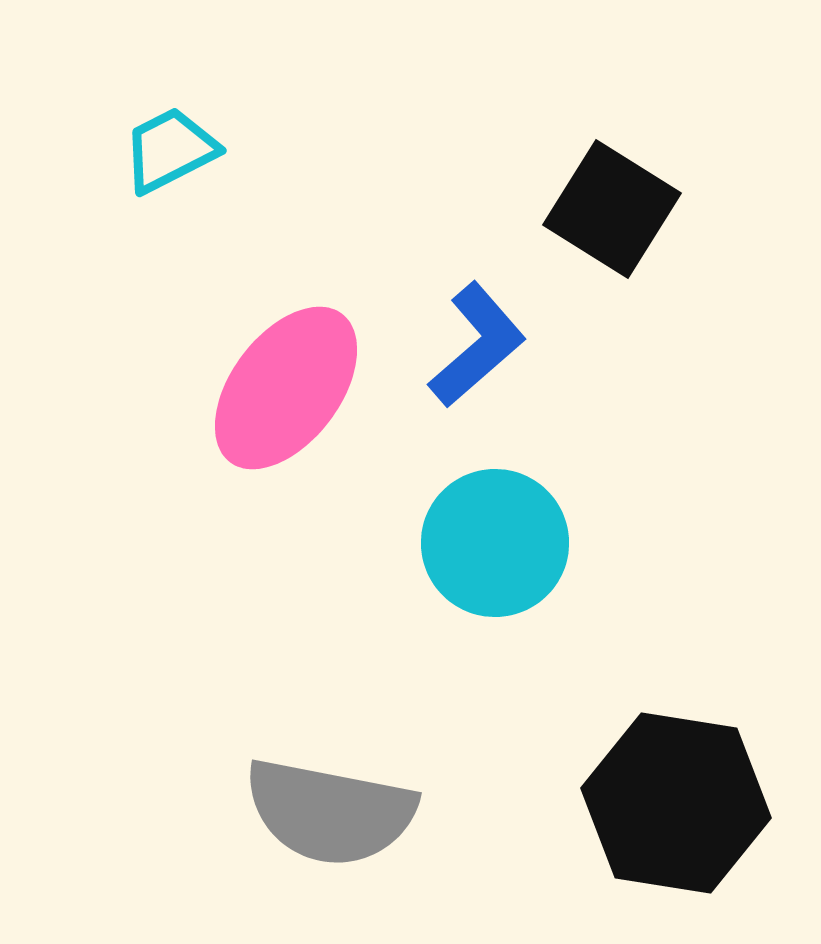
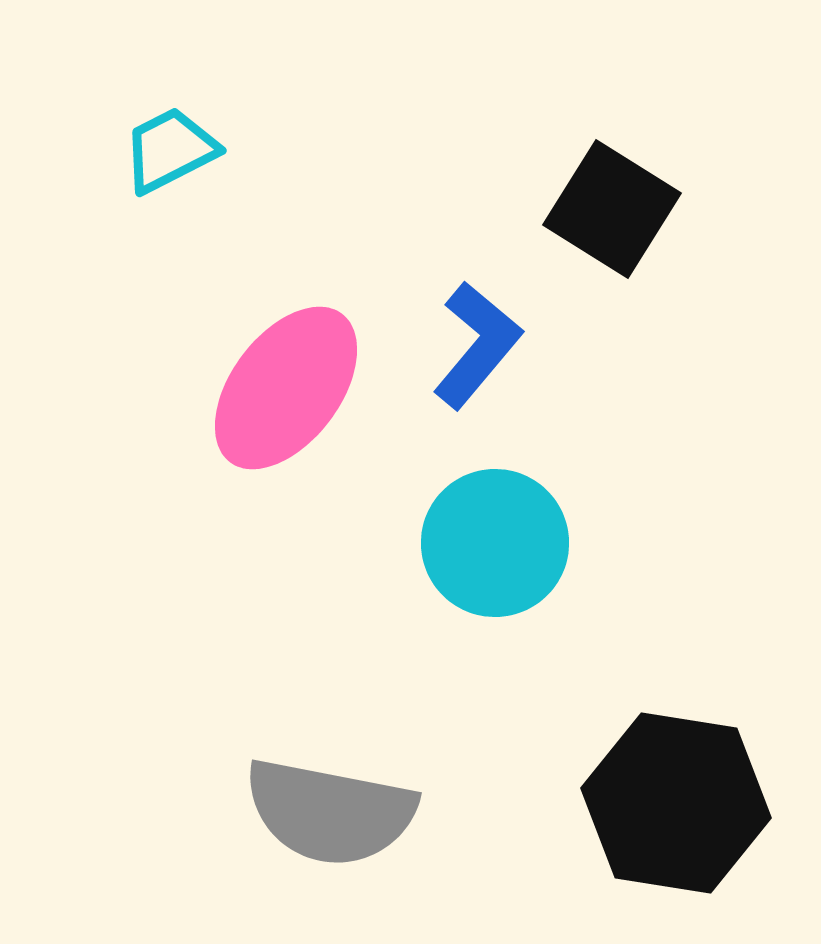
blue L-shape: rotated 9 degrees counterclockwise
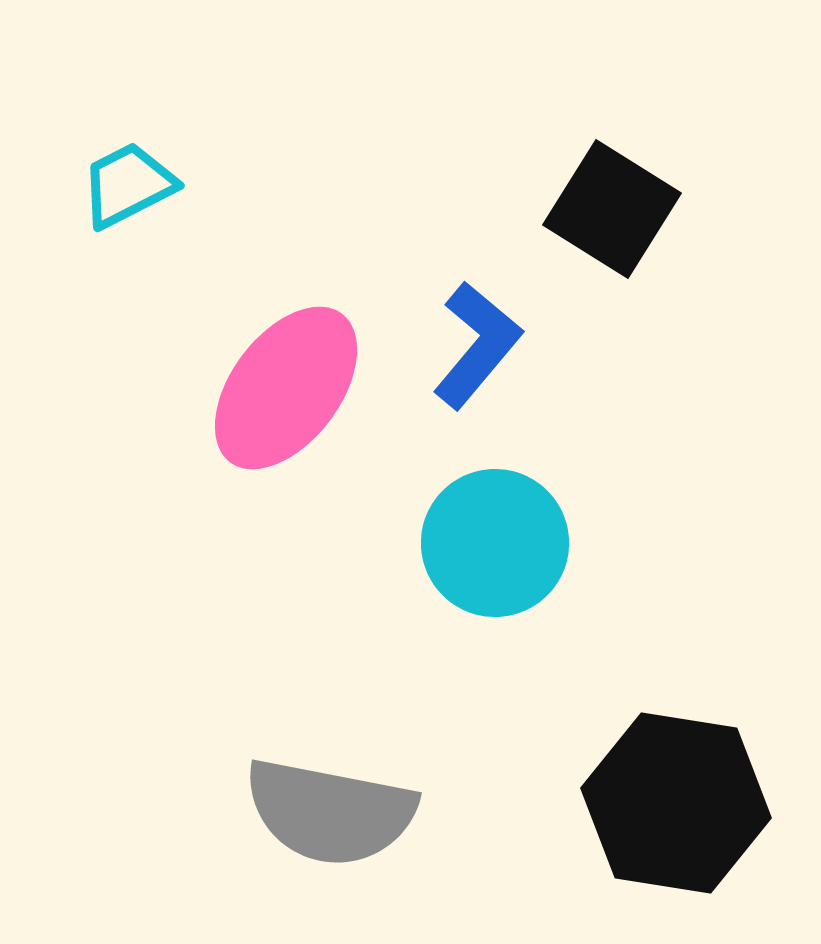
cyan trapezoid: moved 42 px left, 35 px down
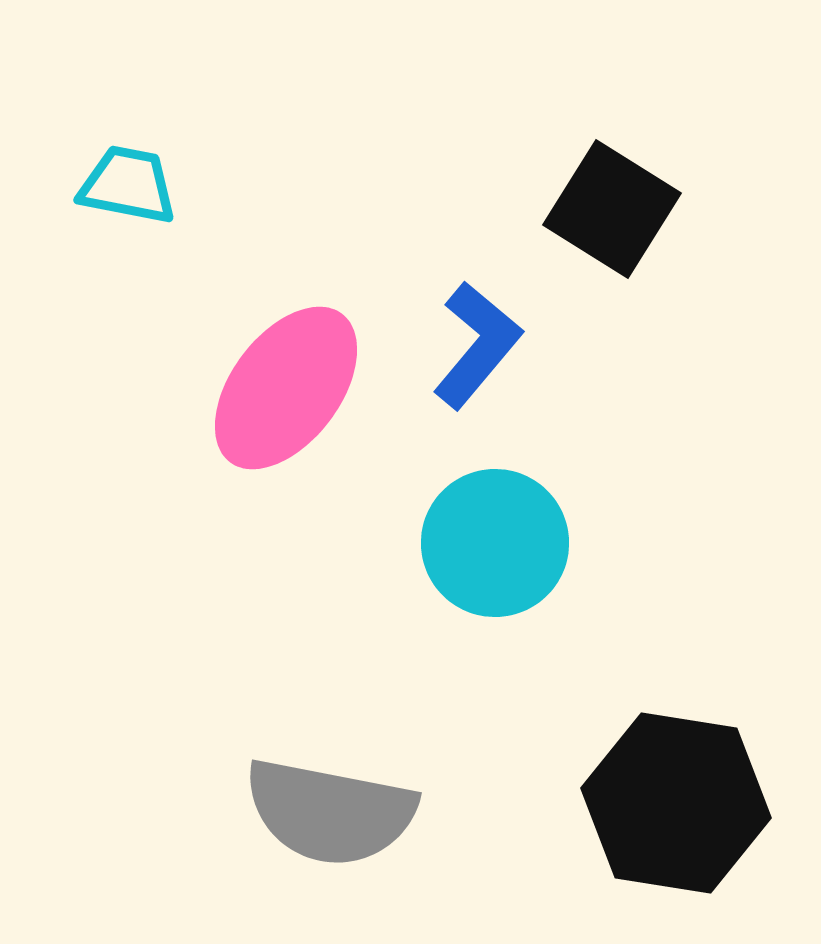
cyan trapezoid: rotated 38 degrees clockwise
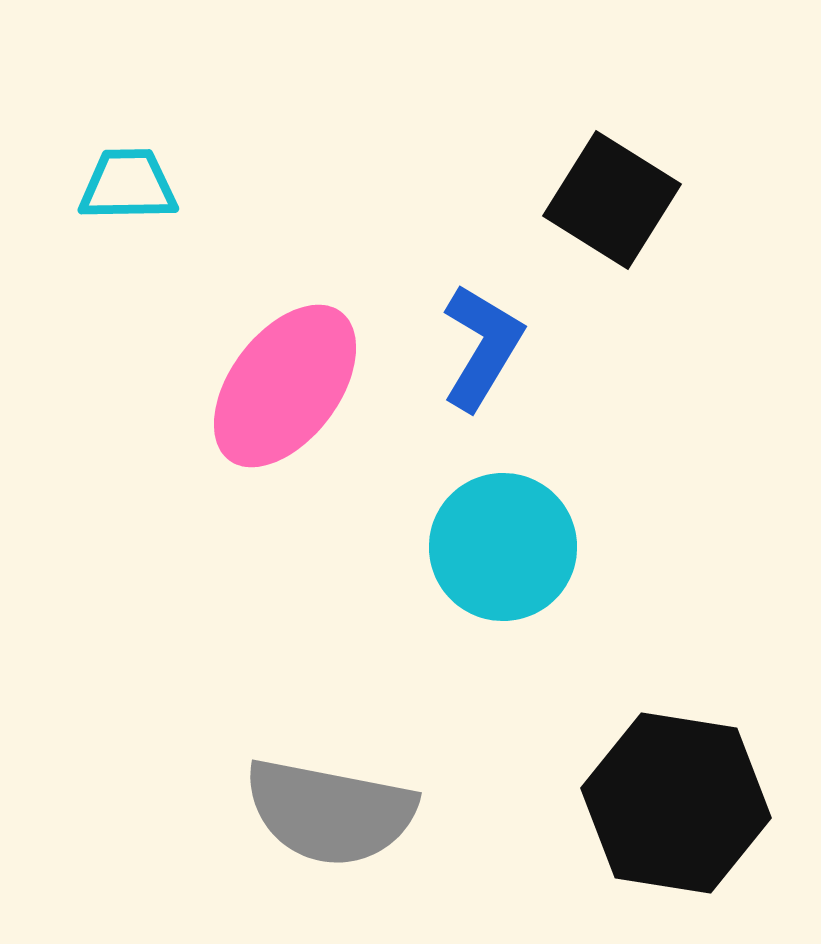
cyan trapezoid: rotated 12 degrees counterclockwise
black square: moved 9 px up
blue L-shape: moved 5 px right, 2 px down; rotated 9 degrees counterclockwise
pink ellipse: moved 1 px left, 2 px up
cyan circle: moved 8 px right, 4 px down
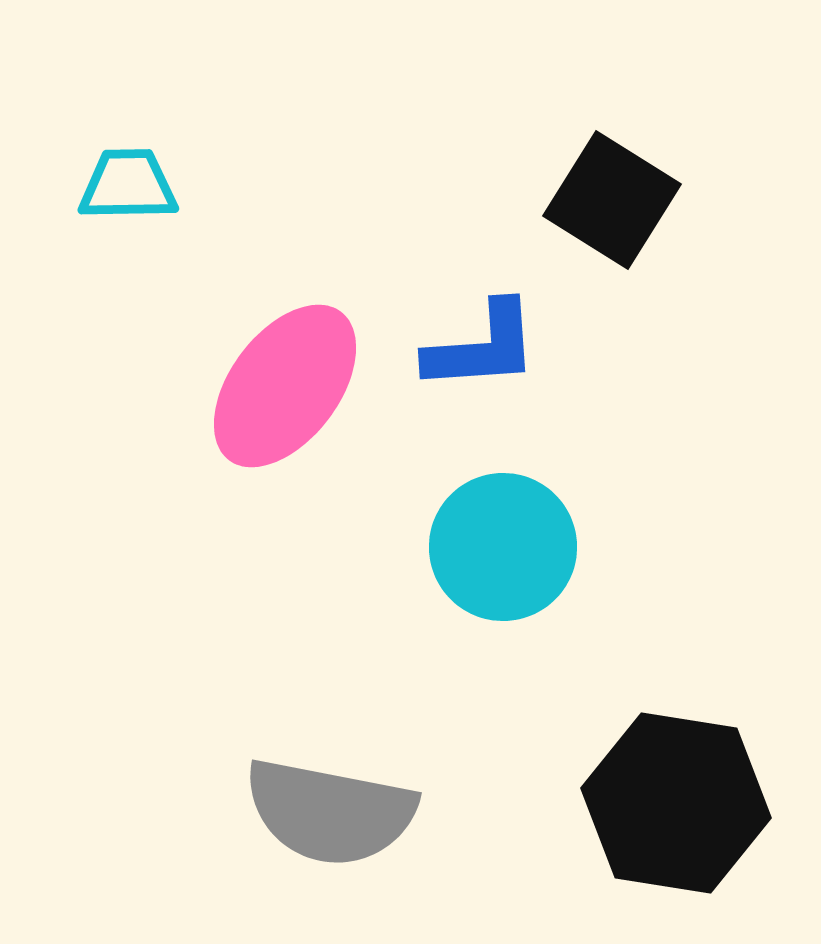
blue L-shape: rotated 55 degrees clockwise
